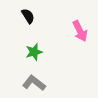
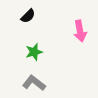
black semicircle: rotated 77 degrees clockwise
pink arrow: rotated 15 degrees clockwise
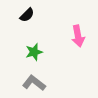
black semicircle: moved 1 px left, 1 px up
pink arrow: moved 2 px left, 5 px down
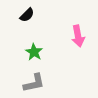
green star: rotated 24 degrees counterclockwise
gray L-shape: rotated 130 degrees clockwise
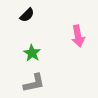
green star: moved 2 px left, 1 px down
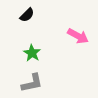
pink arrow: rotated 50 degrees counterclockwise
gray L-shape: moved 2 px left
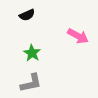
black semicircle: rotated 21 degrees clockwise
gray L-shape: moved 1 px left
